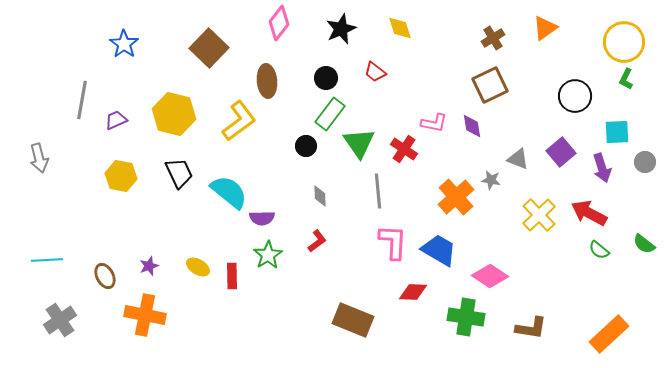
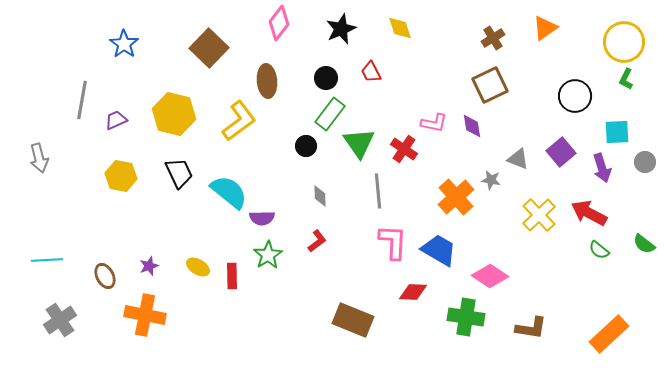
red trapezoid at (375, 72): moved 4 px left; rotated 25 degrees clockwise
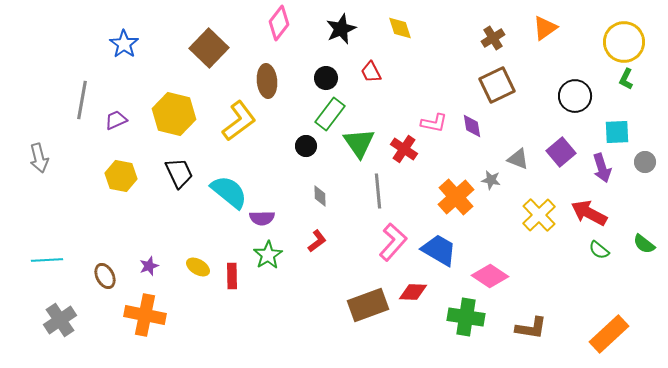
brown square at (490, 85): moved 7 px right
pink L-shape at (393, 242): rotated 39 degrees clockwise
brown rectangle at (353, 320): moved 15 px right, 15 px up; rotated 42 degrees counterclockwise
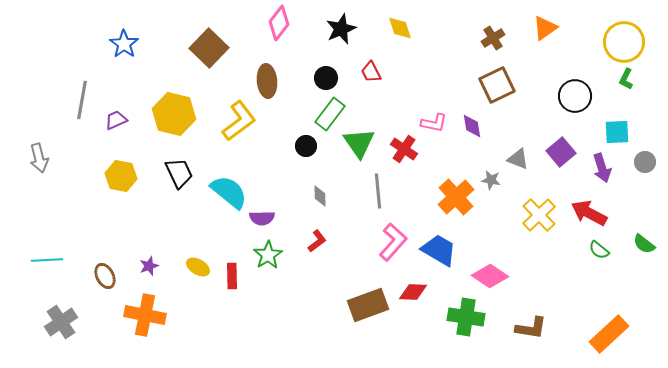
gray cross at (60, 320): moved 1 px right, 2 px down
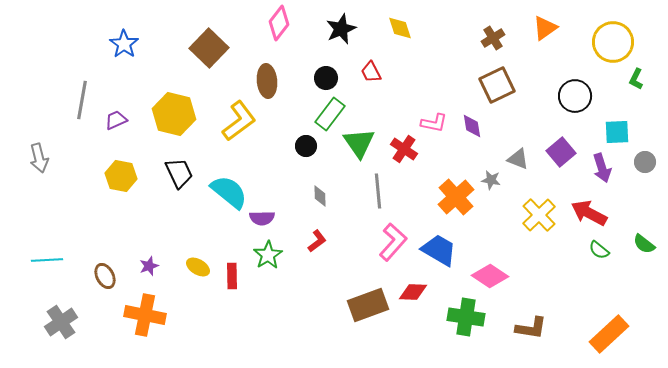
yellow circle at (624, 42): moved 11 px left
green L-shape at (626, 79): moved 10 px right
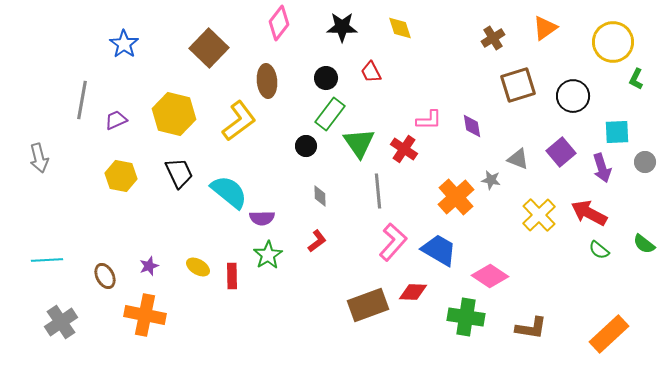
black star at (341, 29): moved 1 px right, 2 px up; rotated 24 degrees clockwise
brown square at (497, 85): moved 21 px right; rotated 9 degrees clockwise
black circle at (575, 96): moved 2 px left
pink L-shape at (434, 123): moved 5 px left, 3 px up; rotated 12 degrees counterclockwise
